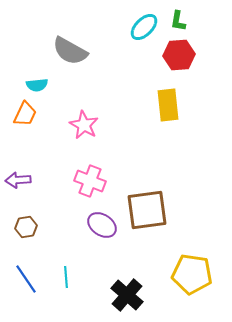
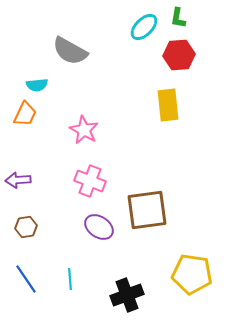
green L-shape: moved 3 px up
pink star: moved 5 px down
purple ellipse: moved 3 px left, 2 px down
cyan line: moved 4 px right, 2 px down
black cross: rotated 28 degrees clockwise
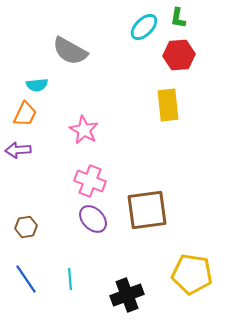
purple arrow: moved 30 px up
purple ellipse: moved 6 px left, 8 px up; rotated 12 degrees clockwise
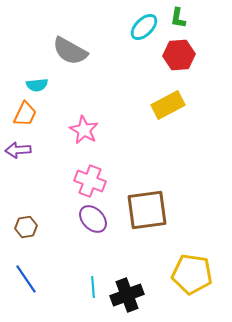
yellow rectangle: rotated 68 degrees clockwise
cyan line: moved 23 px right, 8 px down
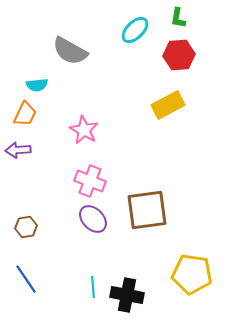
cyan ellipse: moved 9 px left, 3 px down
black cross: rotated 32 degrees clockwise
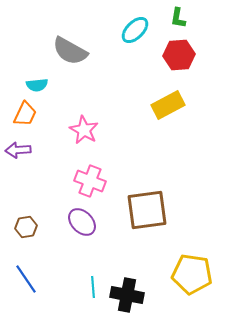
purple ellipse: moved 11 px left, 3 px down
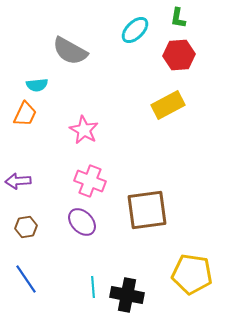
purple arrow: moved 31 px down
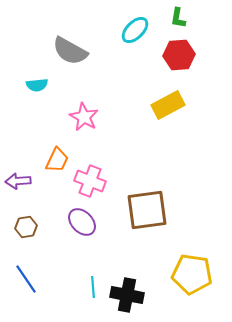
orange trapezoid: moved 32 px right, 46 px down
pink star: moved 13 px up
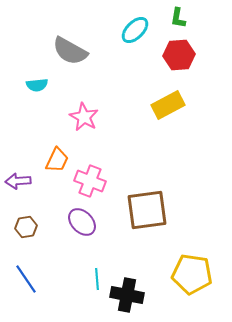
cyan line: moved 4 px right, 8 px up
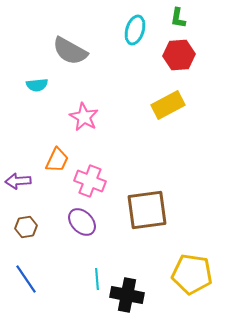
cyan ellipse: rotated 28 degrees counterclockwise
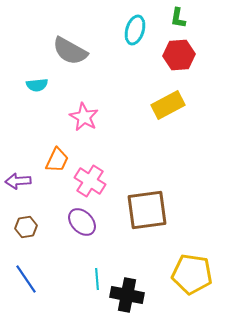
pink cross: rotated 12 degrees clockwise
